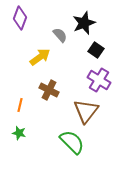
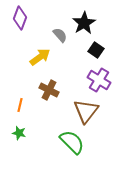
black star: rotated 10 degrees counterclockwise
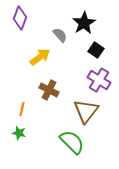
orange line: moved 2 px right, 4 px down
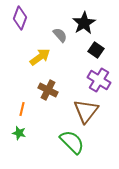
brown cross: moved 1 px left
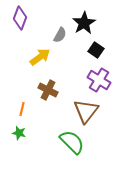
gray semicircle: rotated 70 degrees clockwise
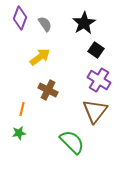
gray semicircle: moved 15 px left, 11 px up; rotated 63 degrees counterclockwise
brown triangle: moved 9 px right
green star: rotated 24 degrees counterclockwise
